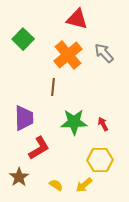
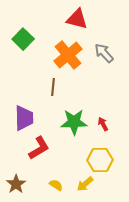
brown star: moved 3 px left, 7 px down
yellow arrow: moved 1 px right, 1 px up
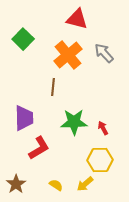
red arrow: moved 4 px down
